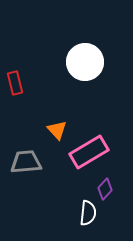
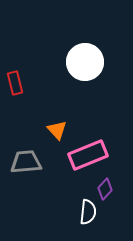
pink rectangle: moved 1 px left, 3 px down; rotated 9 degrees clockwise
white semicircle: moved 1 px up
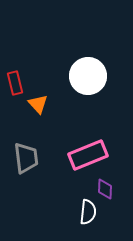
white circle: moved 3 px right, 14 px down
orange triangle: moved 19 px left, 26 px up
gray trapezoid: moved 4 px up; rotated 88 degrees clockwise
purple diamond: rotated 40 degrees counterclockwise
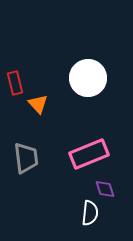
white circle: moved 2 px down
pink rectangle: moved 1 px right, 1 px up
purple diamond: rotated 20 degrees counterclockwise
white semicircle: moved 2 px right, 1 px down
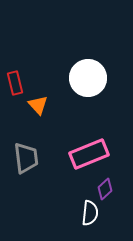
orange triangle: moved 1 px down
purple diamond: rotated 65 degrees clockwise
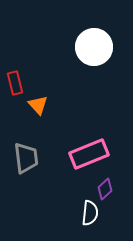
white circle: moved 6 px right, 31 px up
